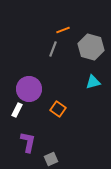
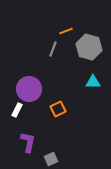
orange line: moved 3 px right, 1 px down
gray hexagon: moved 2 px left
cyan triangle: rotated 14 degrees clockwise
orange square: rotated 28 degrees clockwise
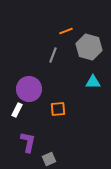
gray line: moved 6 px down
orange square: rotated 21 degrees clockwise
gray square: moved 2 px left
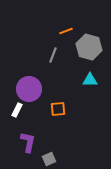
cyan triangle: moved 3 px left, 2 px up
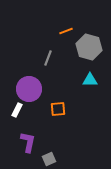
gray line: moved 5 px left, 3 px down
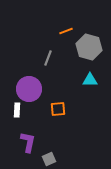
white rectangle: rotated 24 degrees counterclockwise
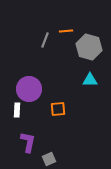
orange line: rotated 16 degrees clockwise
gray line: moved 3 px left, 18 px up
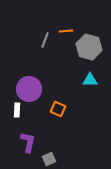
orange square: rotated 28 degrees clockwise
